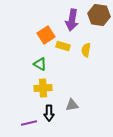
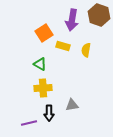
brown hexagon: rotated 10 degrees clockwise
orange square: moved 2 px left, 2 px up
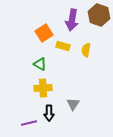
gray triangle: moved 1 px right, 1 px up; rotated 48 degrees counterclockwise
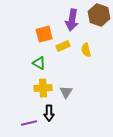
orange square: moved 1 px down; rotated 18 degrees clockwise
yellow rectangle: rotated 40 degrees counterclockwise
yellow semicircle: rotated 24 degrees counterclockwise
green triangle: moved 1 px left, 1 px up
gray triangle: moved 7 px left, 12 px up
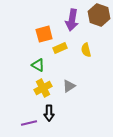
yellow rectangle: moved 3 px left, 2 px down
green triangle: moved 1 px left, 2 px down
yellow cross: rotated 24 degrees counterclockwise
gray triangle: moved 3 px right, 6 px up; rotated 24 degrees clockwise
